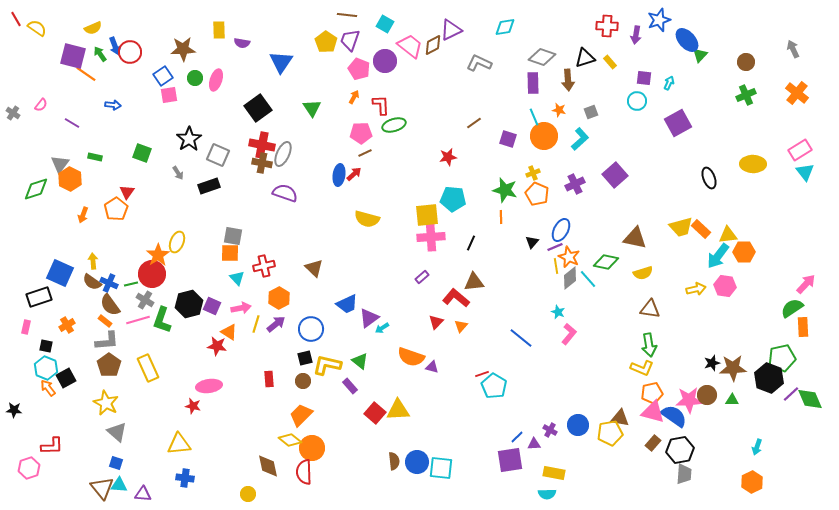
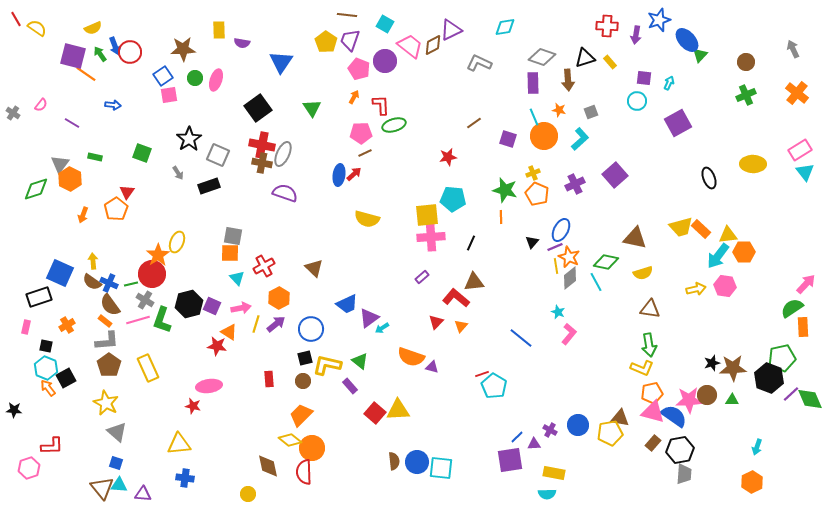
red cross at (264, 266): rotated 15 degrees counterclockwise
cyan line at (588, 279): moved 8 px right, 3 px down; rotated 12 degrees clockwise
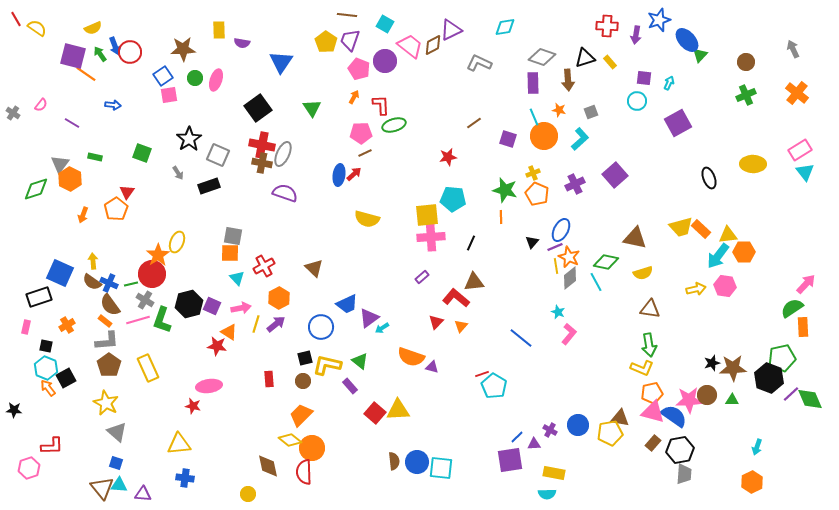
blue circle at (311, 329): moved 10 px right, 2 px up
